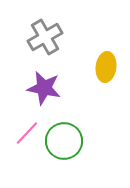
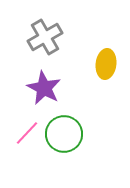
yellow ellipse: moved 3 px up
purple star: rotated 16 degrees clockwise
green circle: moved 7 px up
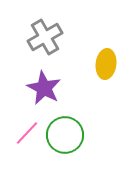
green circle: moved 1 px right, 1 px down
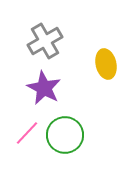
gray cross: moved 4 px down
yellow ellipse: rotated 20 degrees counterclockwise
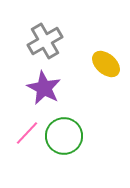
yellow ellipse: rotated 36 degrees counterclockwise
green circle: moved 1 px left, 1 px down
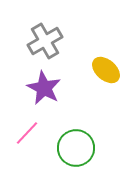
yellow ellipse: moved 6 px down
green circle: moved 12 px right, 12 px down
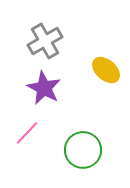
green circle: moved 7 px right, 2 px down
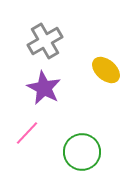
green circle: moved 1 px left, 2 px down
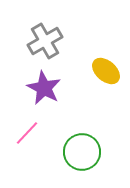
yellow ellipse: moved 1 px down
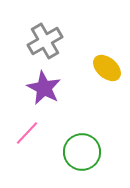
yellow ellipse: moved 1 px right, 3 px up
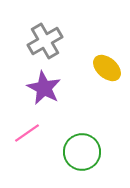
pink line: rotated 12 degrees clockwise
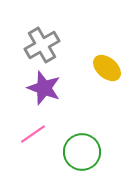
gray cross: moved 3 px left, 4 px down
purple star: rotated 8 degrees counterclockwise
pink line: moved 6 px right, 1 px down
